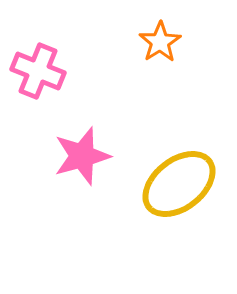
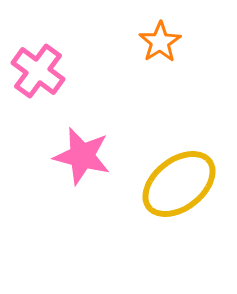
pink cross: rotated 14 degrees clockwise
pink star: rotated 30 degrees clockwise
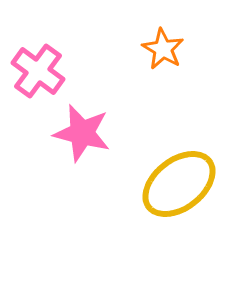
orange star: moved 3 px right, 7 px down; rotated 9 degrees counterclockwise
pink star: moved 23 px up
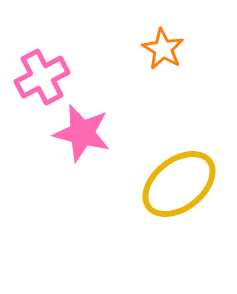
pink cross: moved 4 px right, 6 px down; rotated 26 degrees clockwise
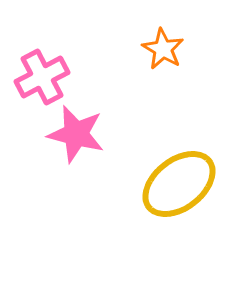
pink star: moved 6 px left, 1 px down
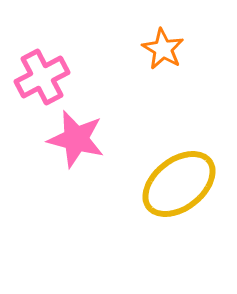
pink star: moved 5 px down
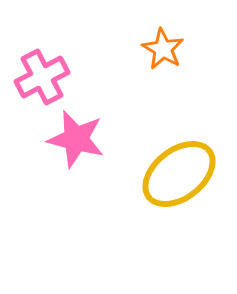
yellow ellipse: moved 10 px up
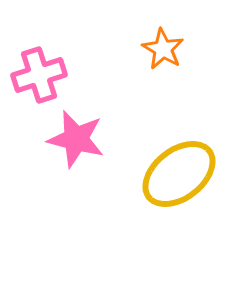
pink cross: moved 3 px left, 2 px up; rotated 10 degrees clockwise
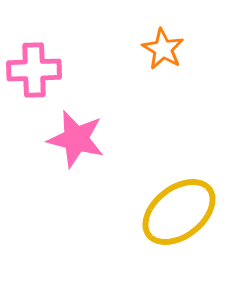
pink cross: moved 5 px left, 5 px up; rotated 16 degrees clockwise
yellow ellipse: moved 38 px down
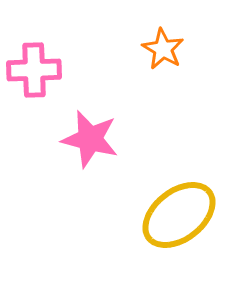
pink star: moved 14 px right
yellow ellipse: moved 3 px down
